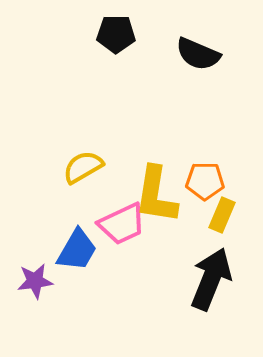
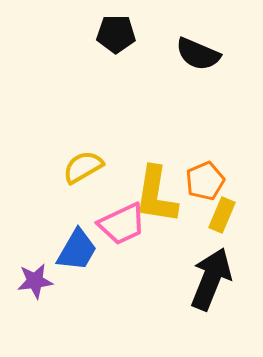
orange pentagon: rotated 24 degrees counterclockwise
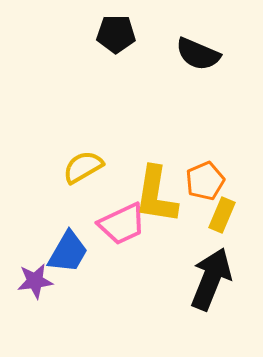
blue trapezoid: moved 9 px left, 2 px down
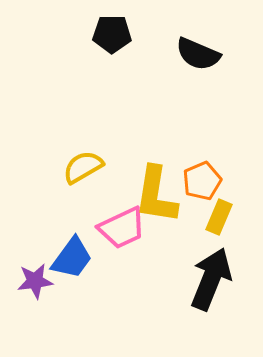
black pentagon: moved 4 px left
orange pentagon: moved 3 px left
yellow rectangle: moved 3 px left, 2 px down
pink trapezoid: moved 4 px down
blue trapezoid: moved 4 px right, 6 px down; rotated 6 degrees clockwise
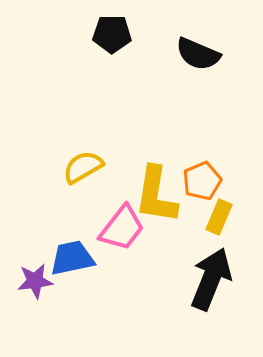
pink trapezoid: rotated 27 degrees counterclockwise
blue trapezoid: rotated 138 degrees counterclockwise
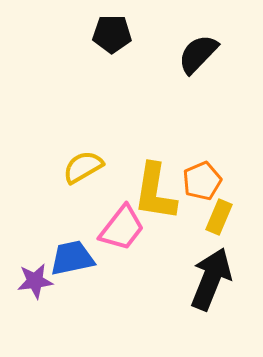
black semicircle: rotated 111 degrees clockwise
yellow L-shape: moved 1 px left, 3 px up
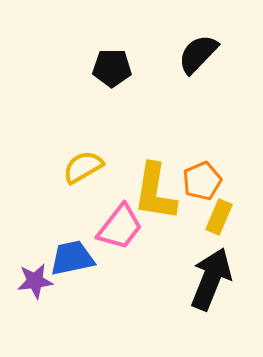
black pentagon: moved 34 px down
pink trapezoid: moved 2 px left, 1 px up
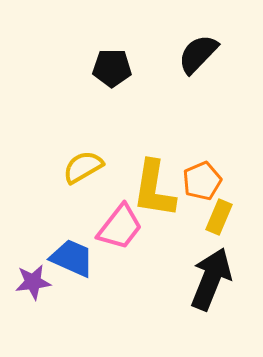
yellow L-shape: moved 1 px left, 3 px up
blue trapezoid: rotated 36 degrees clockwise
purple star: moved 2 px left, 1 px down
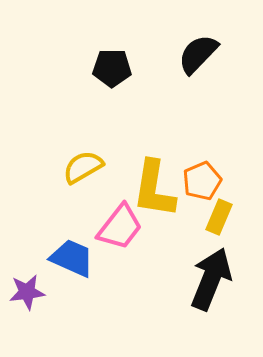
purple star: moved 6 px left, 10 px down
